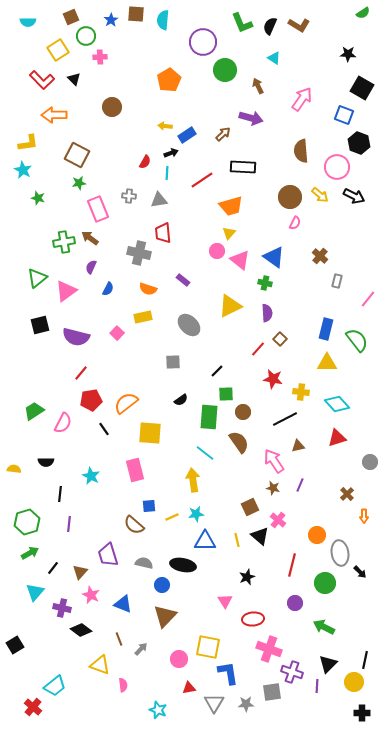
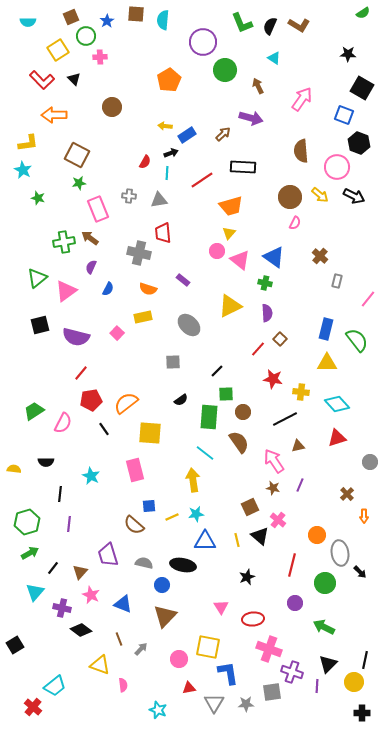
blue star at (111, 20): moved 4 px left, 1 px down
pink triangle at (225, 601): moved 4 px left, 6 px down
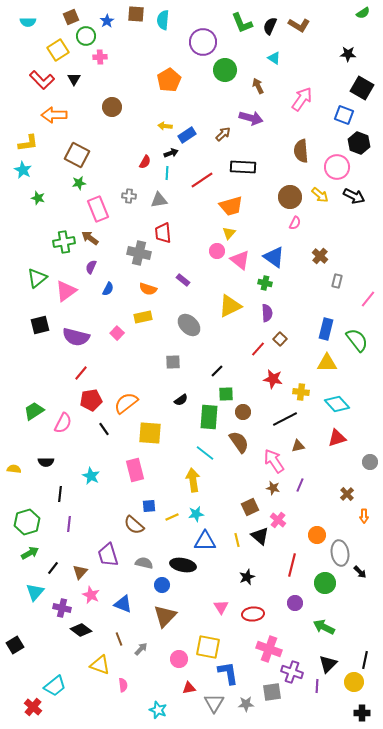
black triangle at (74, 79): rotated 16 degrees clockwise
red ellipse at (253, 619): moved 5 px up
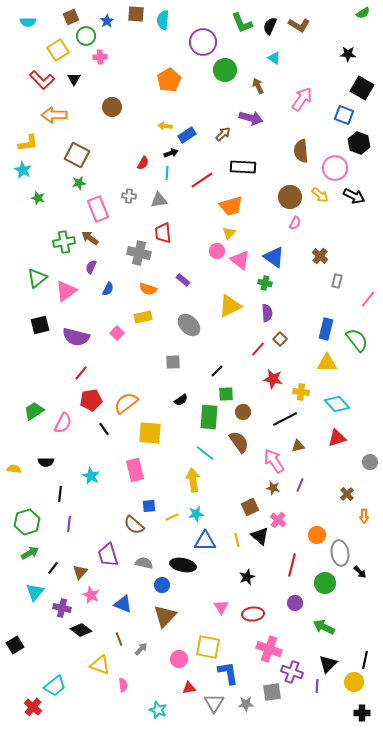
red semicircle at (145, 162): moved 2 px left, 1 px down
pink circle at (337, 167): moved 2 px left, 1 px down
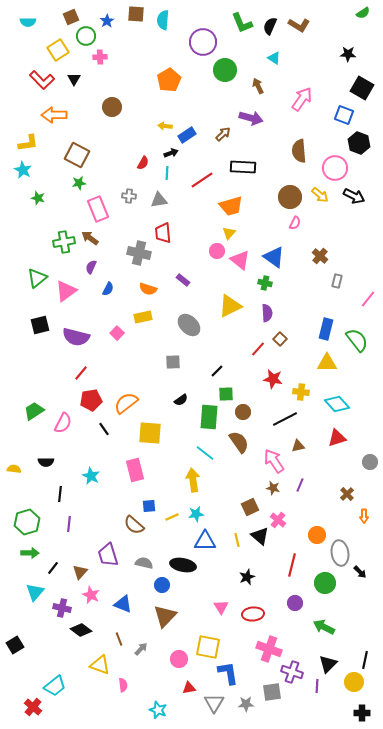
brown semicircle at (301, 151): moved 2 px left
green arrow at (30, 553): rotated 30 degrees clockwise
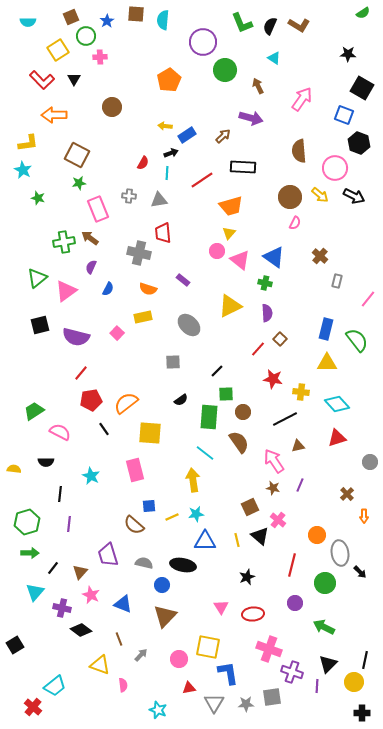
brown arrow at (223, 134): moved 2 px down
pink semicircle at (63, 423): moved 3 px left, 9 px down; rotated 90 degrees counterclockwise
gray arrow at (141, 649): moved 6 px down
gray square at (272, 692): moved 5 px down
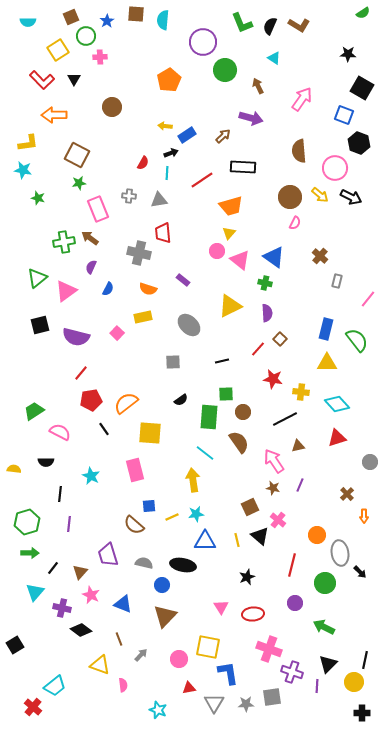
cyan star at (23, 170): rotated 18 degrees counterclockwise
black arrow at (354, 196): moved 3 px left, 1 px down
black line at (217, 371): moved 5 px right, 10 px up; rotated 32 degrees clockwise
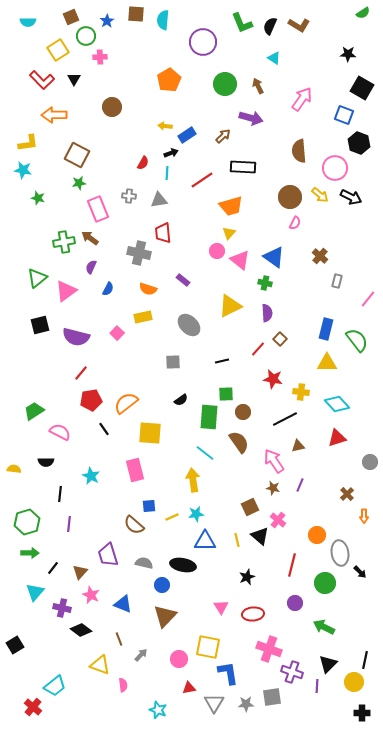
green circle at (225, 70): moved 14 px down
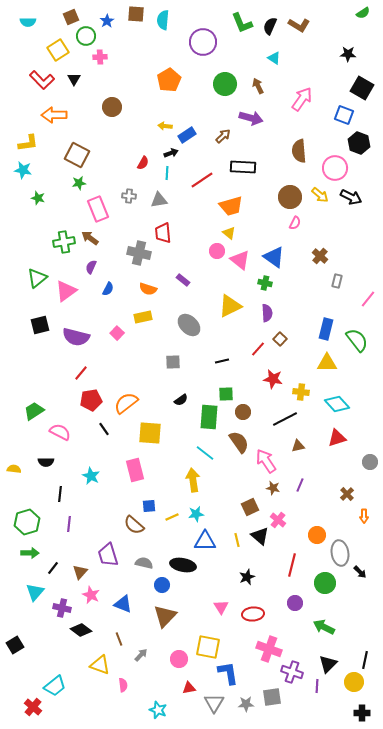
yellow triangle at (229, 233): rotated 32 degrees counterclockwise
pink arrow at (274, 461): moved 8 px left
